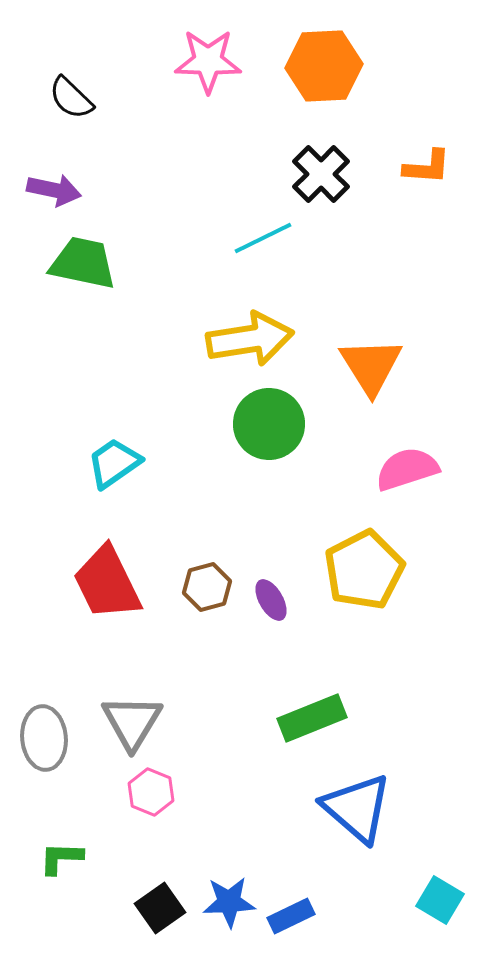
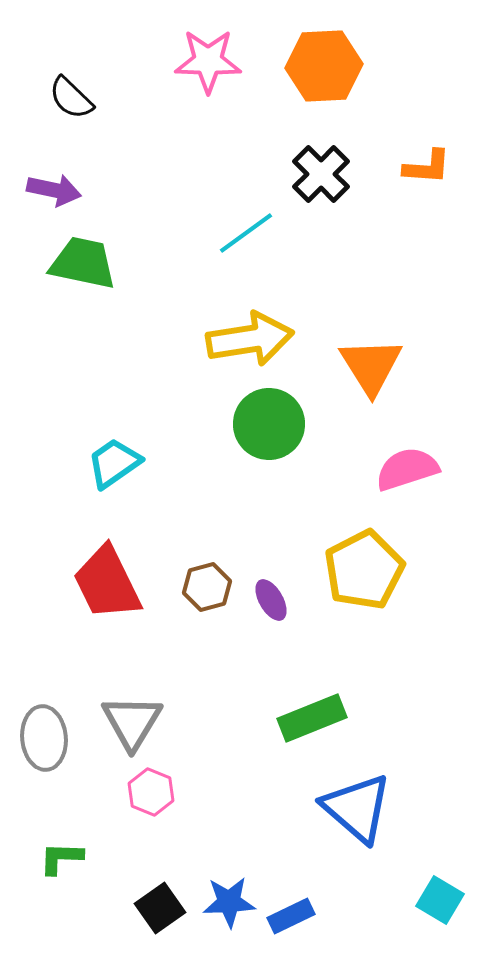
cyan line: moved 17 px left, 5 px up; rotated 10 degrees counterclockwise
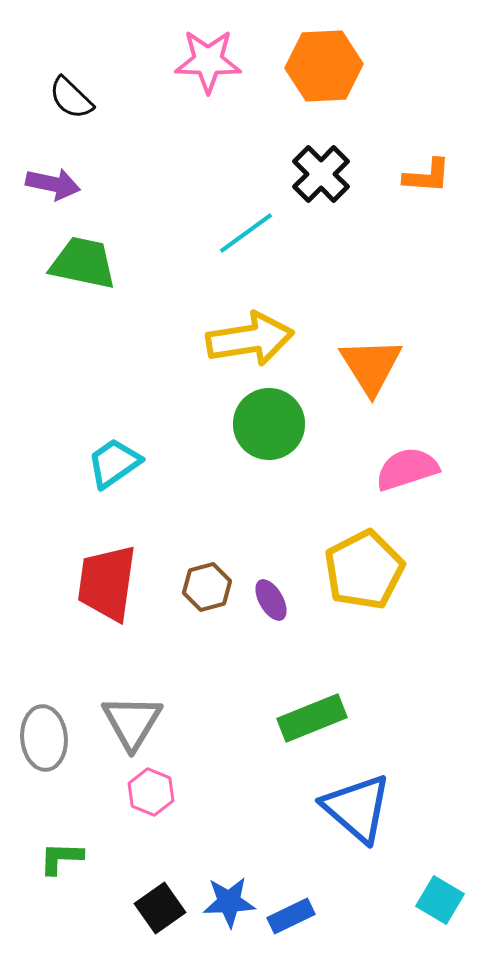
orange L-shape: moved 9 px down
purple arrow: moved 1 px left, 6 px up
red trapezoid: rotated 34 degrees clockwise
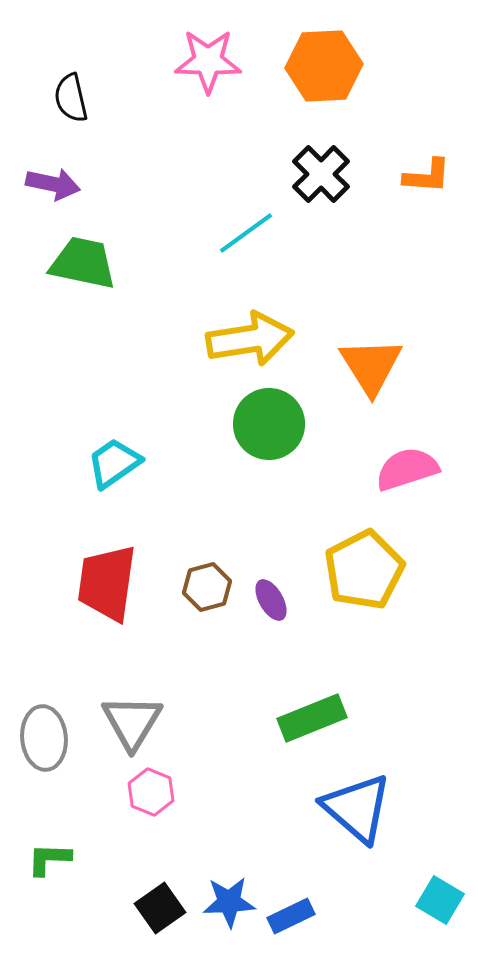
black semicircle: rotated 33 degrees clockwise
green L-shape: moved 12 px left, 1 px down
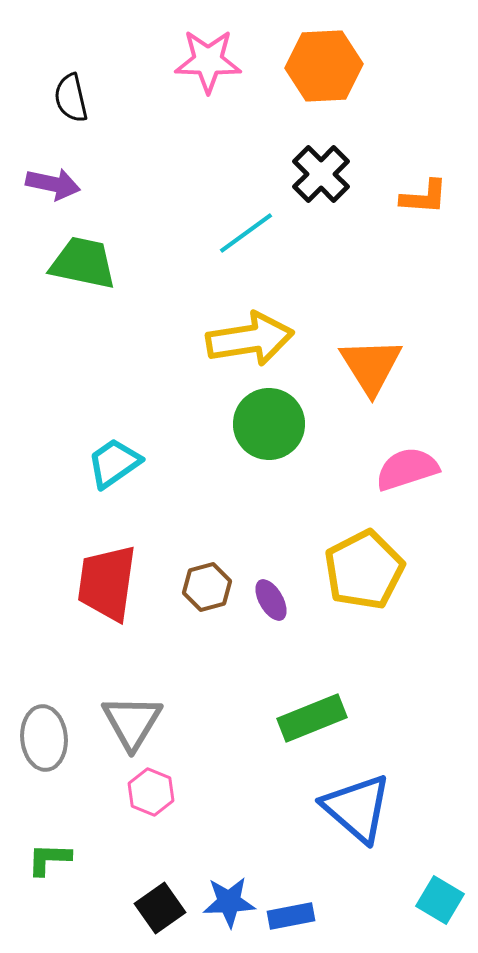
orange L-shape: moved 3 px left, 21 px down
blue rectangle: rotated 15 degrees clockwise
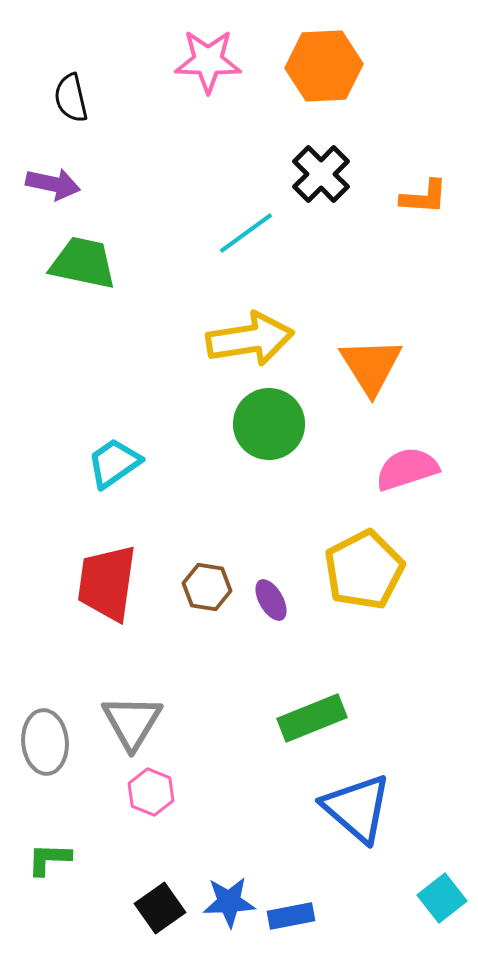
brown hexagon: rotated 24 degrees clockwise
gray ellipse: moved 1 px right, 4 px down
cyan square: moved 2 px right, 2 px up; rotated 21 degrees clockwise
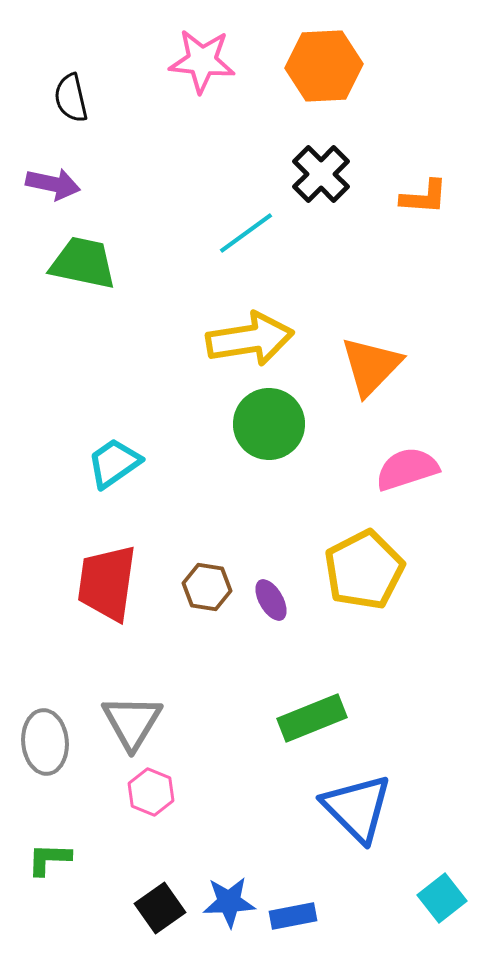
pink star: moved 6 px left; rotated 4 degrees clockwise
orange triangle: rotated 16 degrees clockwise
blue triangle: rotated 4 degrees clockwise
blue rectangle: moved 2 px right
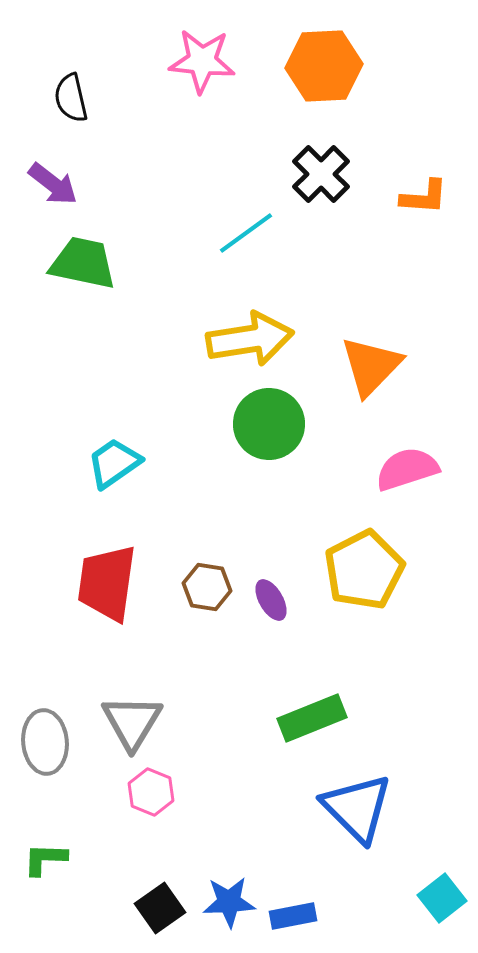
purple arrow: rotated 26 degrees clockwise
green L-shape: moved 4 px left
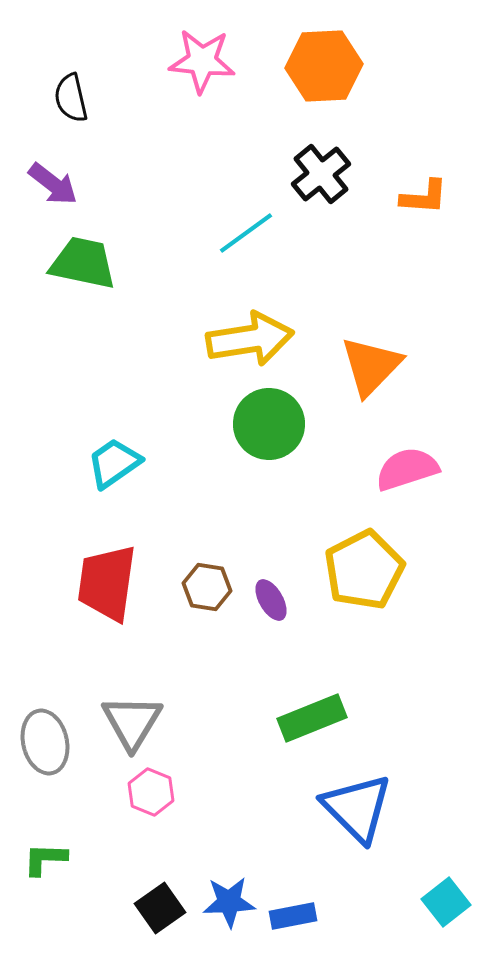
black cross: rotated 6 degrees clockwise
gray ellipse: rotated 8 degrees counterclockwise
cyan square: moved 4 px right, 4 px down
